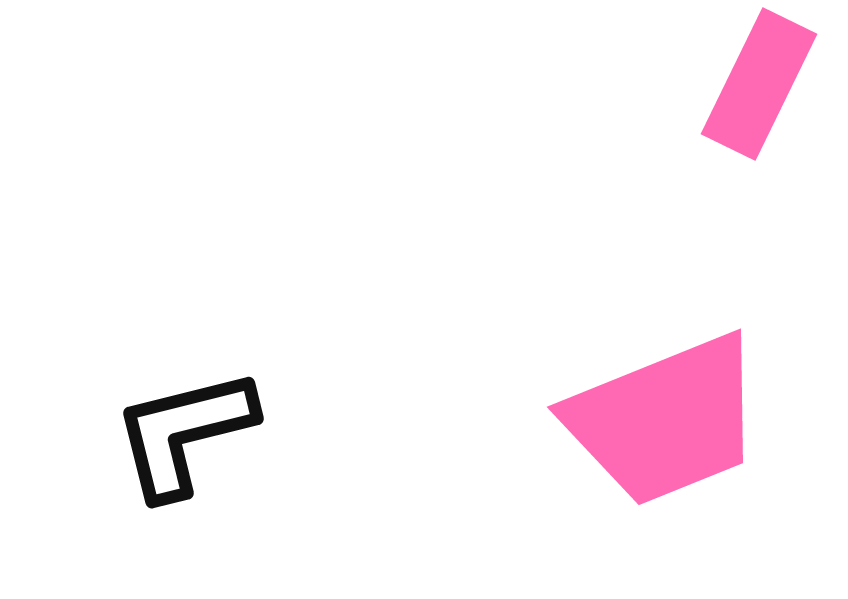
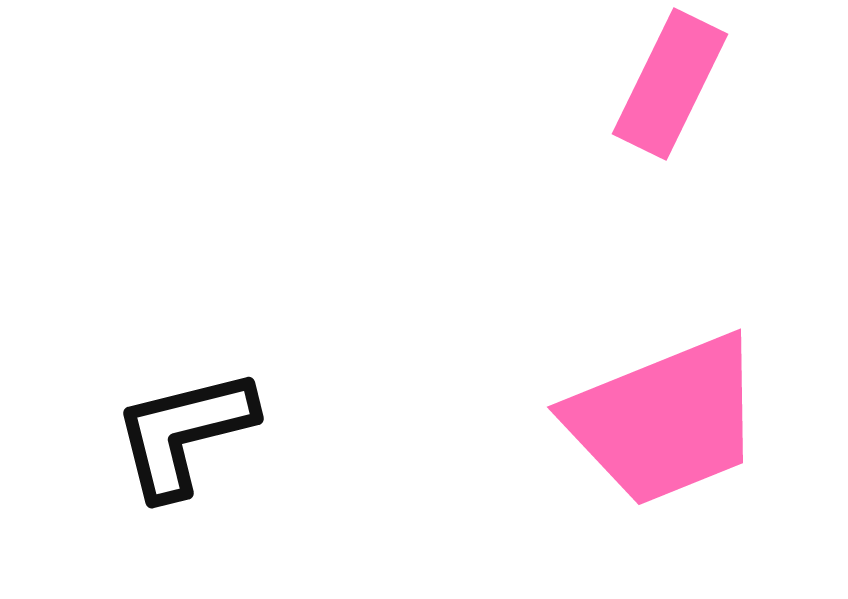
pink rectangle: moved 89 px left
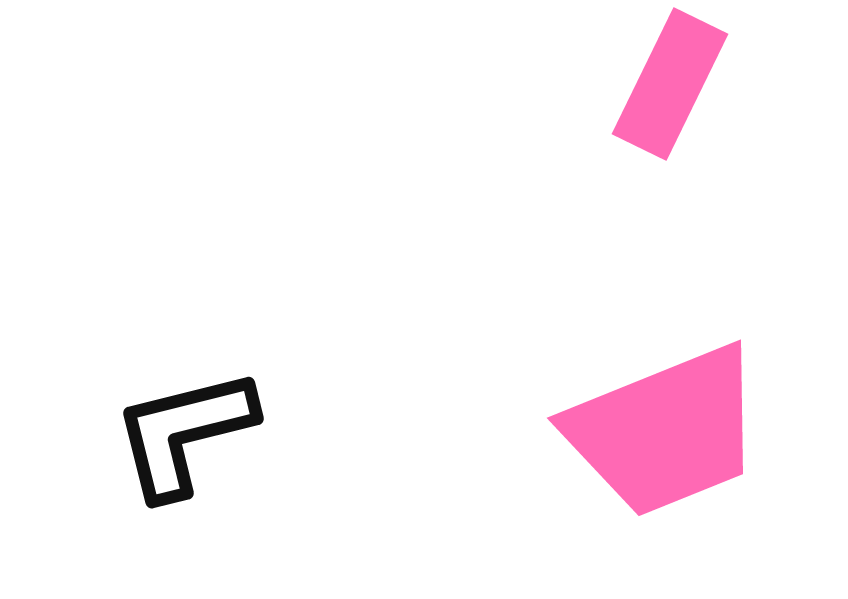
pink trapezoid: moved 11 px down
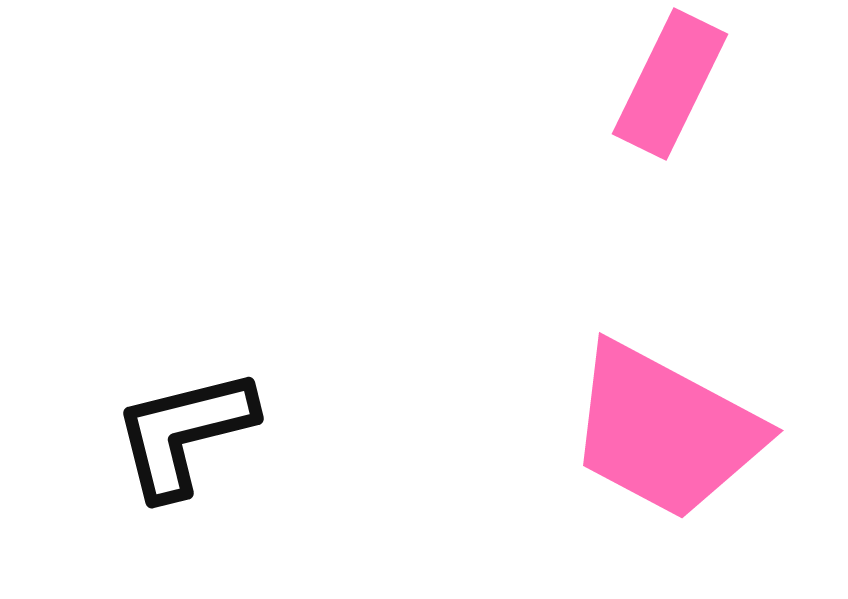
pink trapezoid: rotated 50 degrees clockwise
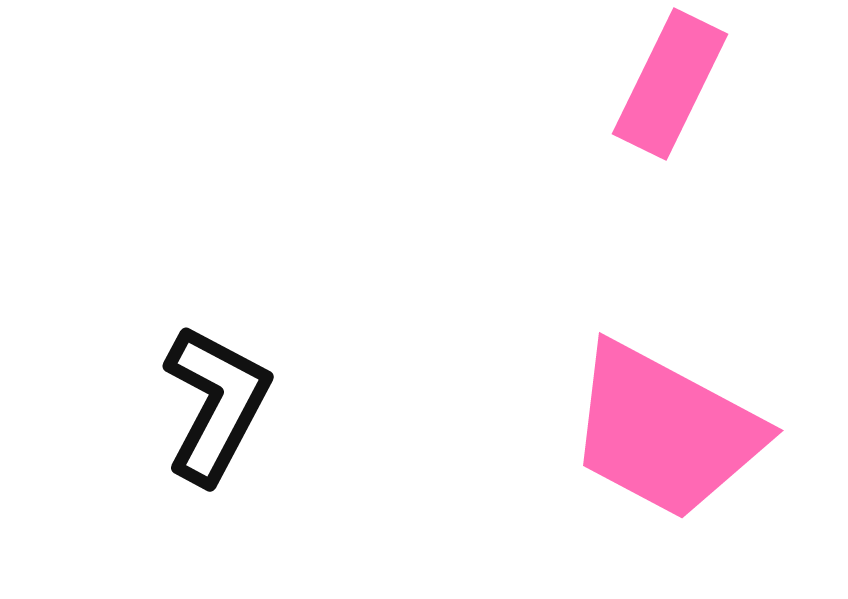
black L-shape: moved 32 px right, 29 px up; rotated 132 degrees clockwise
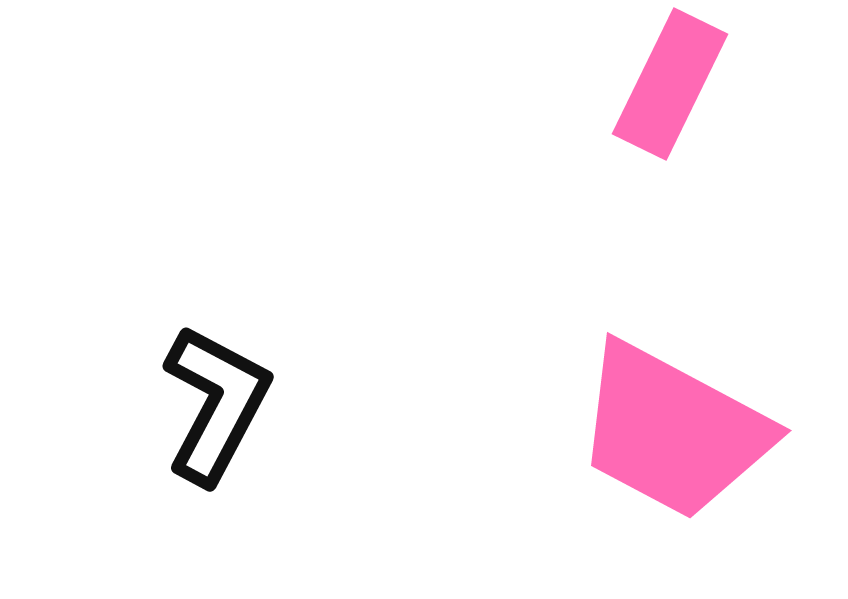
pink trapezoid: moved 8 px right
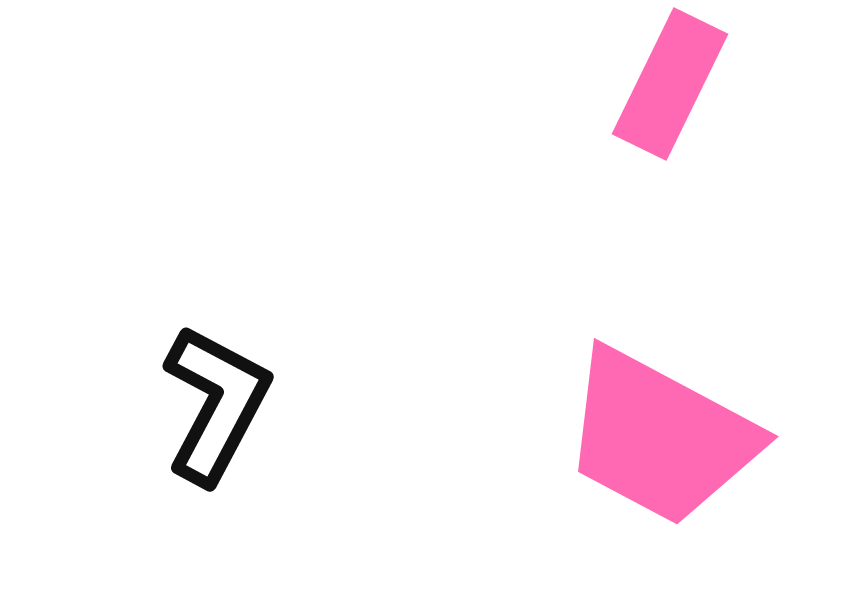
pink trapezoid: moved 13 px left, 6 px down
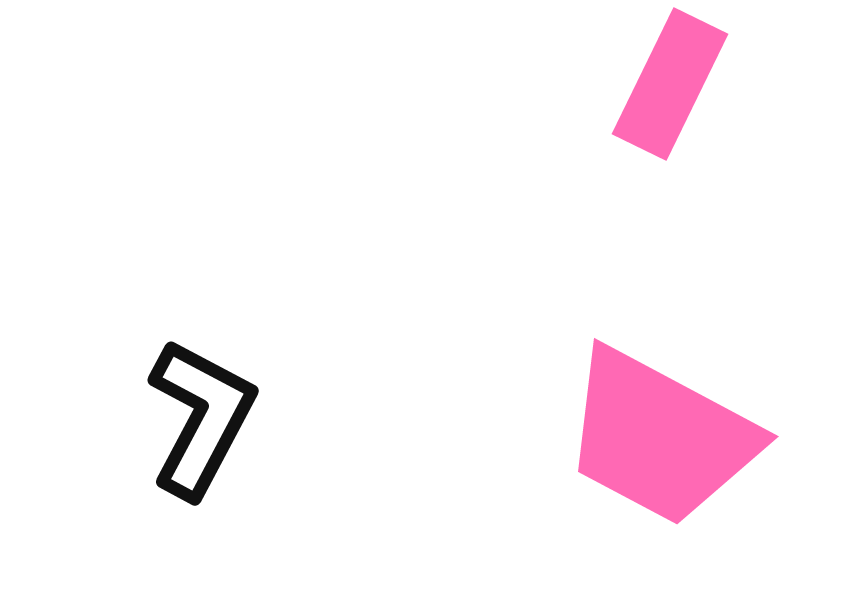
black L-shape: moved 15 px left, 14 px down
